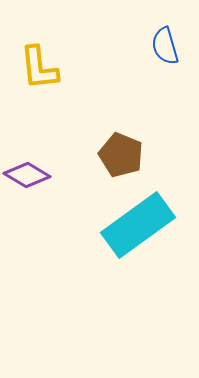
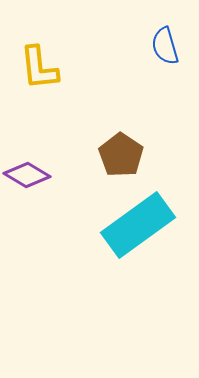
brown pentagon: rotated 12 degrees clockwise
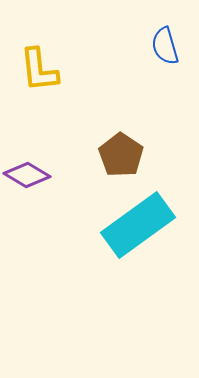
yellow L-shape: moved 2 px down
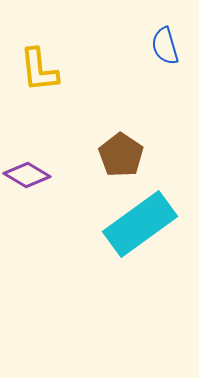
cyan rectangle: moved 2 px right, 1 px up
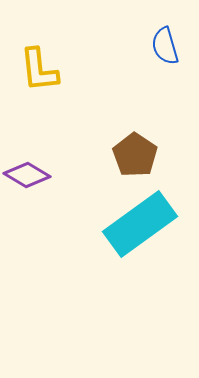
brown pentagon: moved 14 px right
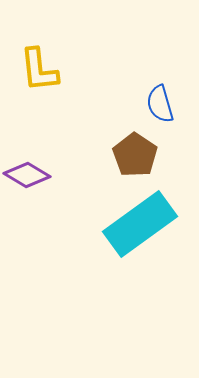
blue semicircle: moved 5 px left, 58 px down
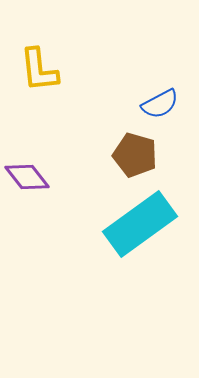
blue semicircle: rotated 102 degrees counterclockwise
brown pentagon: rotated 18 degrees counterclockwise
purple diamond: moved 2 px down; rotated 21 degrees clockwise
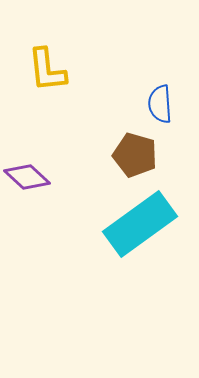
yellow L-shape: moved 8 px right
blue semicircle: rotated 114 degrees clockwise
purple diamond: rotated 9 degrees counterclockwise
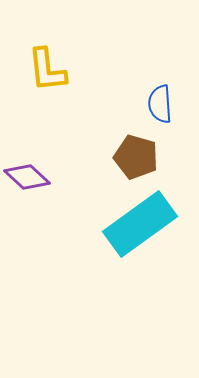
brown pentagon: moved 1 px right, 2 px down
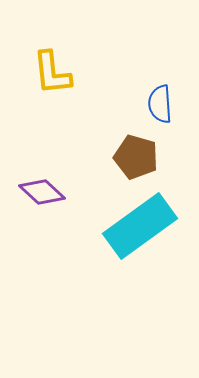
yellow L-shape: moved 5 px right, 3 px down
purple diamond: moved 15 px right, 15 px down
cyan rectangle: moved 2 px down
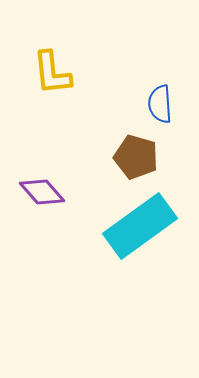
purple diamond: rotated 6 degrees clockwise
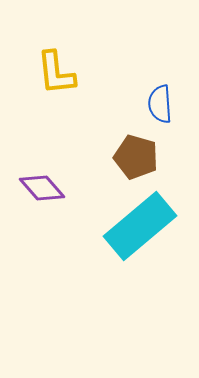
yellow L-shape: moved 4 px right
purple diamond: moved 4 px up
cyan rectangle: rotated 4 degrees counterclockwise
